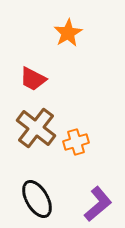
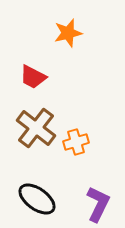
orange star: rotated 16 degrees clockwise
red trapezoid: moved 2 px up
black ellipse: rotated 24 degrees counterclockwise
purple L-shape: rotated 24 degrees counterclockwise
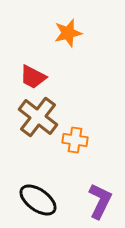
brown cross: moved 2 px right, 11 px up
orange cross: moved 1 px left, 2 px up; rotated 25 degrees clockwise
black ellipse: moved 1 px right, 1 px down
purple L-shape: moved 2 px right, 3 px up
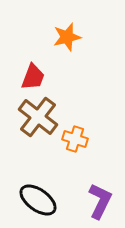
orange star: moved 1 px left, 4 px down
red trapezoid: rotated 96 degrees counterclockwise
orange cross: moved 1 px up; rotated 10 degrees clockwise
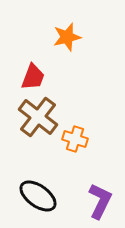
black ellipse: moved 4 px up
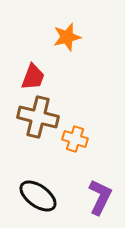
brown cross: rotated 24 degrees counterclockwise
purple L-shape: moved 4 px up
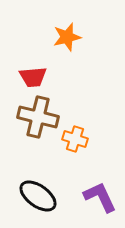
red trapezoid: rotated 64 degrees clockwise
purple L-shape: rotated 51 degrees counterclockwise
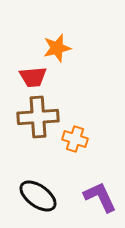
orange star: moved 10 px left, 11 px down
brown cross: rotated 18 degrees counterclockwise
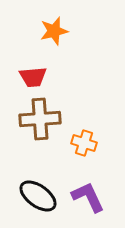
orange star: moved 3 px left, 17 px up
brown cross: moved 2 px right, 2 px down
orange cross: moved 9 px right, 4 px down
purple L-shape: moved 12 px left
